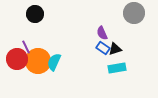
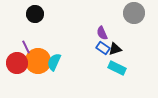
red circle: moved 4 px down
cyan rectangle: rotated 36 degrees clockwise
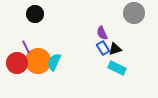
blue rectangle: rotated 24 degrees clockwise
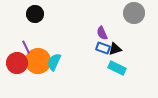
blue rectangle: rotated 40 degrees counterclockwise
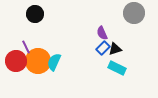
blue rectangle: rotated 64 degrees counterclockwise
red circle: moved 1 px left, 2 px up
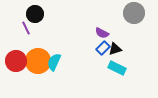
purple semicircle: rotated 40 degrees counterclockwise
purple line: moved 19 px up
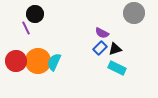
blue rectangle: moved 3 px left
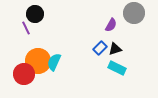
purple semicircle: moved 9 px right, 8 px up; rotated 88 degrees counterclockwise
red circle: moved 8 px right, 13 px down
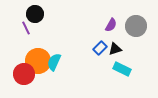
gray circle: moved 2 px right, 13 px down
cyan rectangle: moved 5 px right, 1 px down
